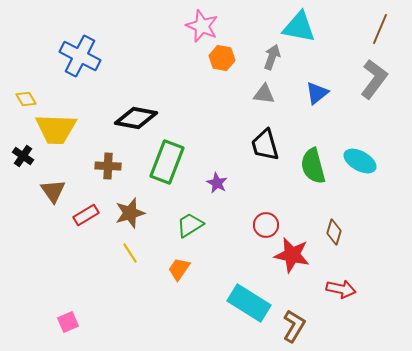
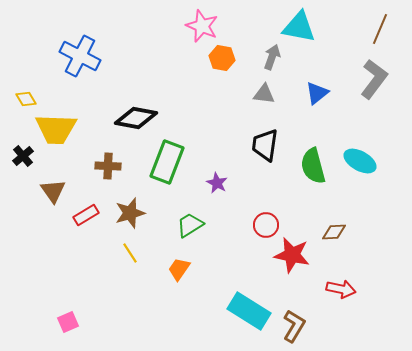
black trapezoid: rotated 24 degrees clockwise
black cross: rotated 15 degrees clockwise
brown diamond: rotated 70 degrees clockwise
cyan rectangle: moved 8 px down
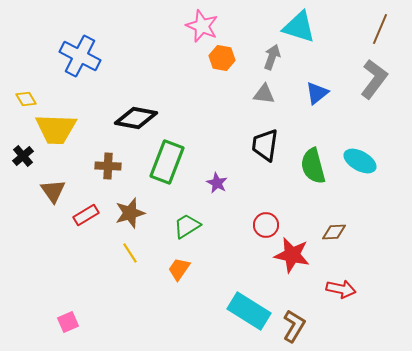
cyan triangle: rotated 6 degrees clockwise
green trapezoid: moved 3 px left, 1 px down
